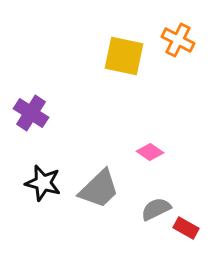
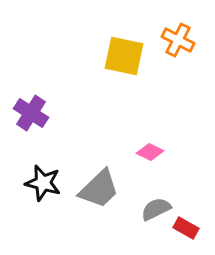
pink diamond: rotated 8 degrees counterclockwise
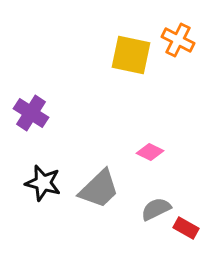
yellow square: moved 7 px right, 1 px up
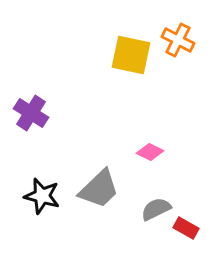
black star: moved 1 px left, 13 px down
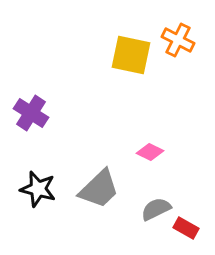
black star: moved 4 px left, 7 px up
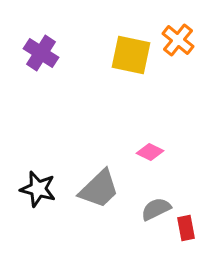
orange cross: rotated 12 degrees clockwise
purple cross: moved 10 px right, 60 px up
red rectangle: rotated 50 degrees clockwise
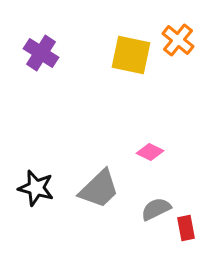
black star: moved 2 px left, 1 px up
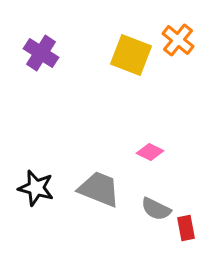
yellow square: rotated 9 degrees clockwise
gray trapezoid: rotated 114 degrees counterclockwise
gray semicircle: rotated 128 degrees counterclockwise
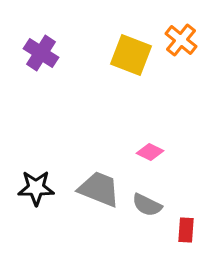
orange cross: moved 3 px right
black star: rotated 15 degrees counterclockwise
gray semicircle: moved 9 px left, 4 px up
red rectangle: moved 2 px down; rotated 15 degrees clockwise
